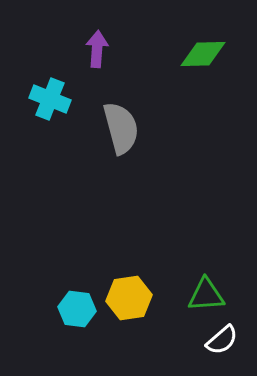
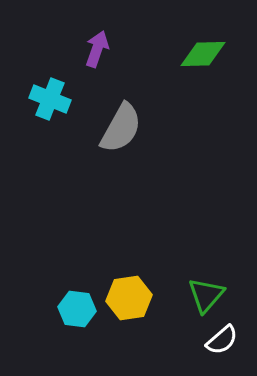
purple arrow: rotated 15 degrees clockwise
gray semicircle: rotated 44 degrees clockwise
green triangle: rotated 45 degrees counterclockwise
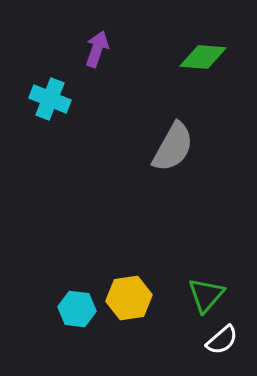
green diamond: moved 3 px down; rotated 6 degrees clockwise
gray semicircle: moved 52 px right, 19 px down
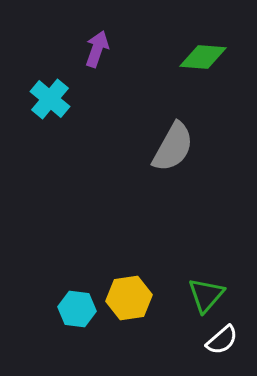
cyan cross: rotated 18 degrees clockwise
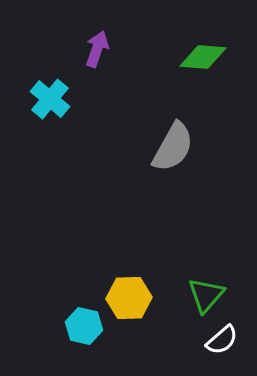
yellow hexagon: rotated 6 degrees clockwise
cyan hexagon: moved 7 px right, 17 px down; rotated 6 degrees clockwise
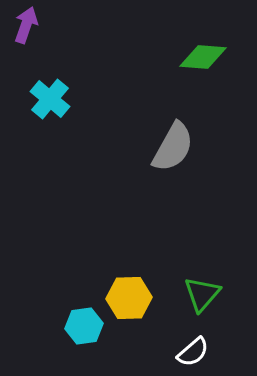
purple arrow: moved 71 px left, 24 px up
green triangle: moved 4 px left, 1 px up
cyan hexagon: rotated 21 degrees counterclockwise
white semicircle: moved 29 px left, 12 px down
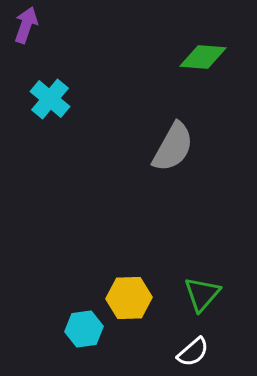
cyan hexagon: moved 3 px down
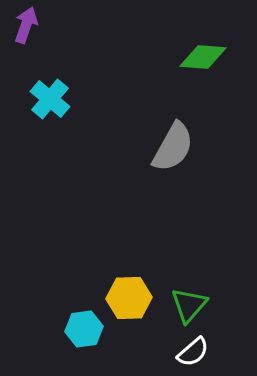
green triangle: moved 13 px left, 11 px down
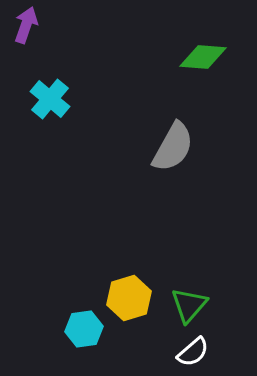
yellow hexagon: rotated 15 degrees counterclockwise
